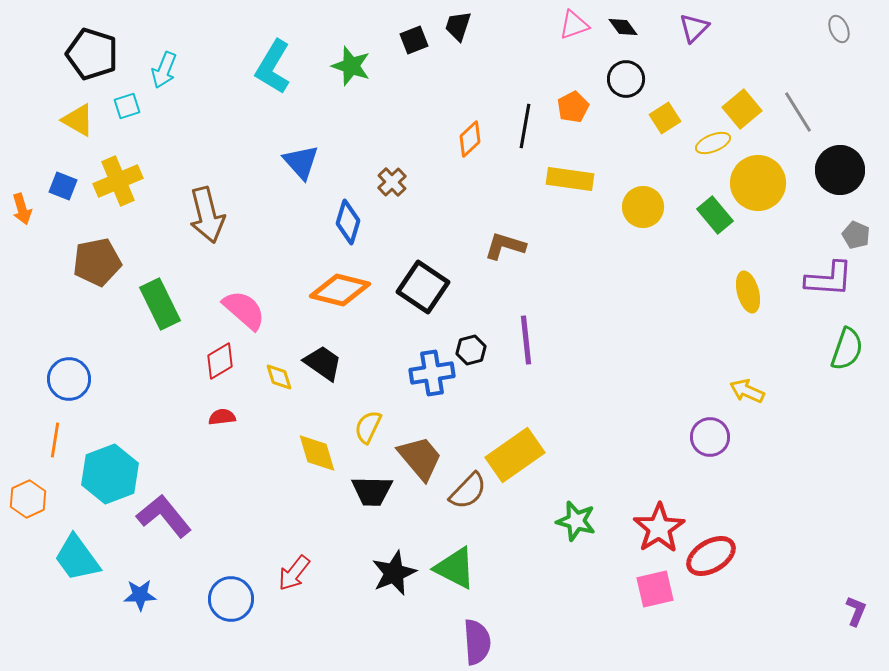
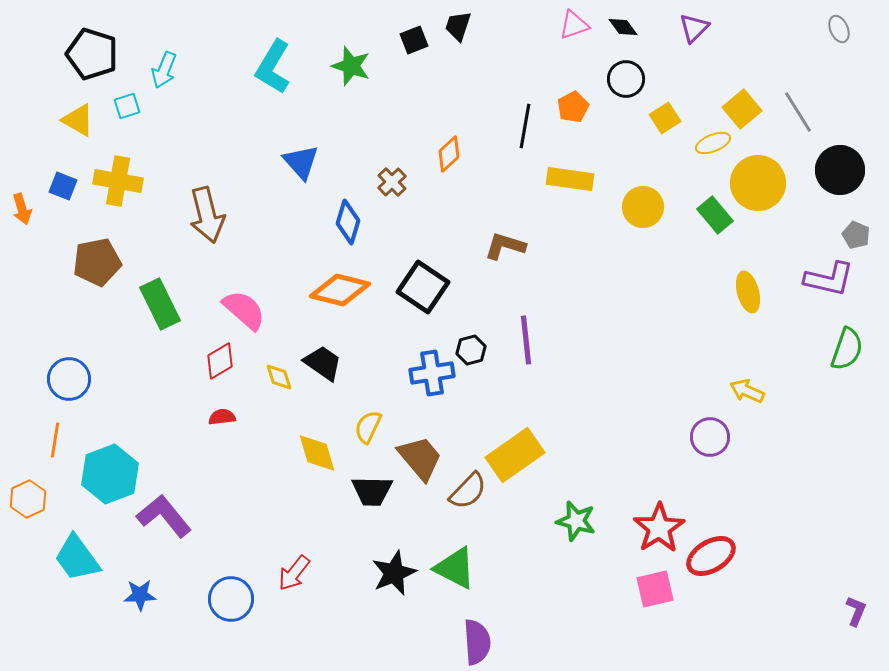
orange diamond at (470, 139): moved 21 px left, 15 px down
yellow cross at (118, 181): rotated 33 degrees clockwise
purple L-shape at (829, 279): rotated 9 degrees clockwise
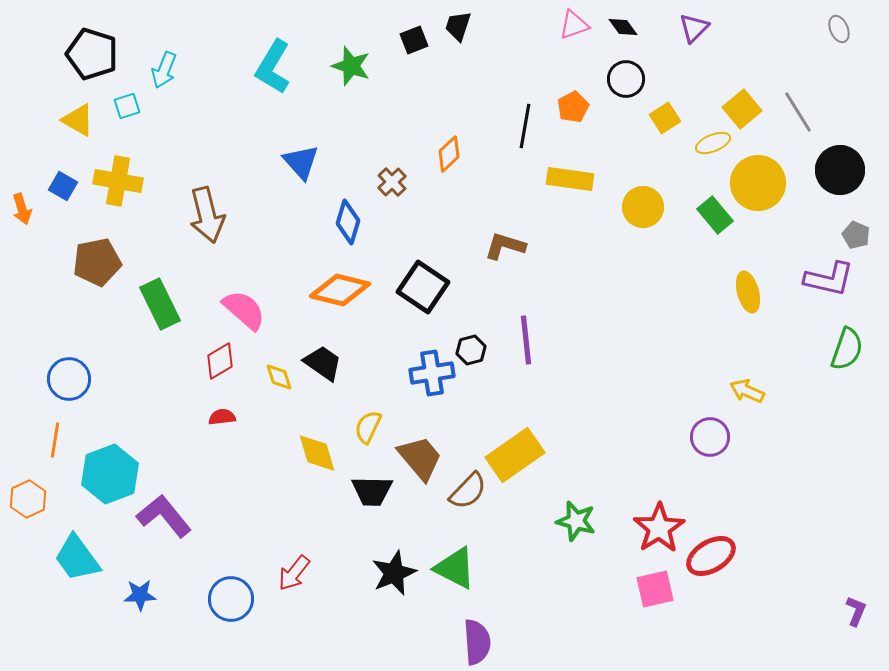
blue square at (63, 186): rotated 8 degrees clockwise
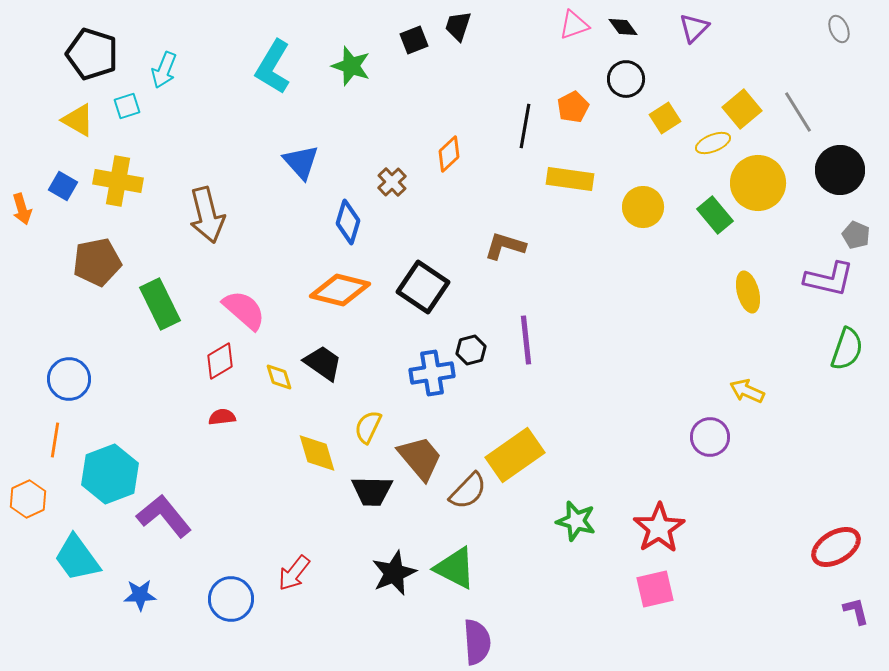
red ellipse at (711, 556): moved 125 px right, 9 px up
purple L-shape at (856, 611): rotated 36 degrees counterclockwise
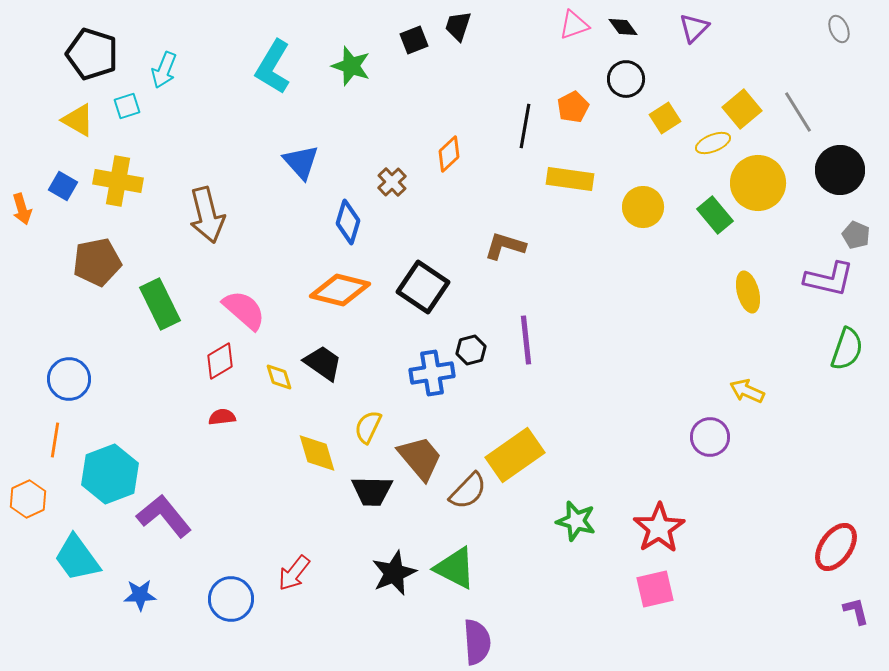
red ellipse at (836, 547): rotated 24 degrees counterclockwise
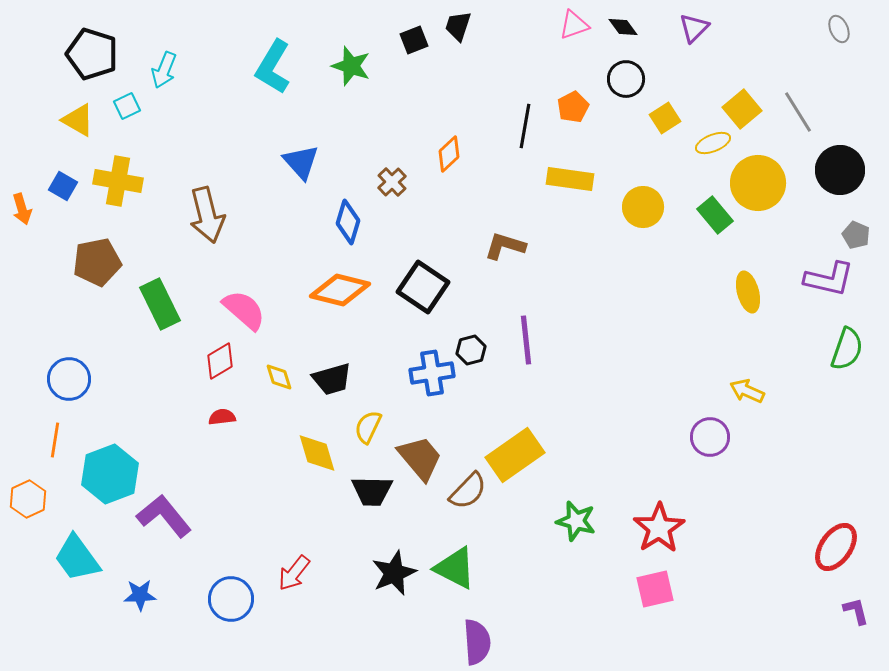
cyan square at (127, 106): rotated 8 degrees counterclockwise
black trapezoid at (323, 363): moved 9 px right, 16 px down; rotated 129 degrees clockwise
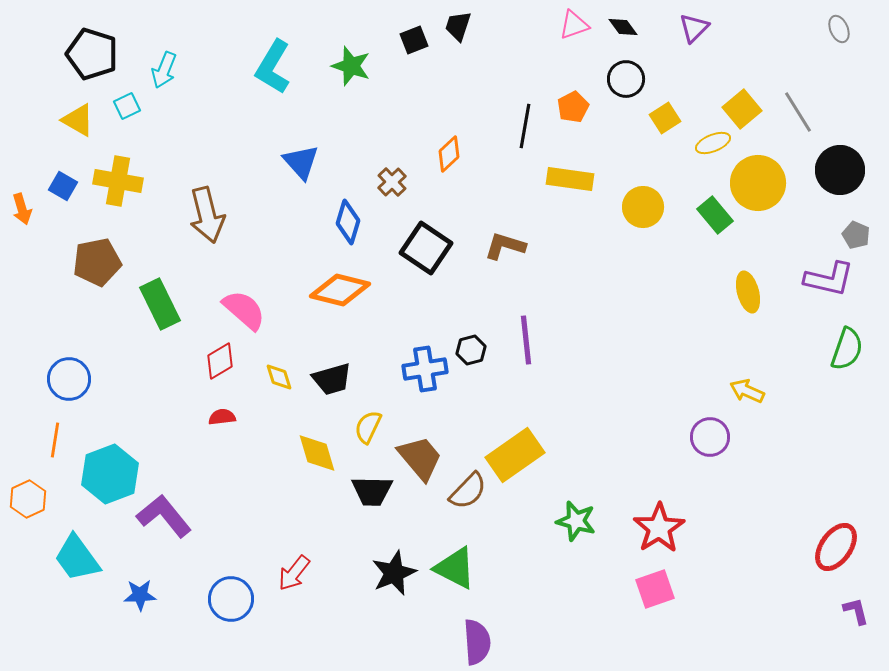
black square at (423, 287): moved 3 px right, 39 px up
blue cross at (432, 373): moved 7 px left, 4 px up
pink square at (655, 589): rotated 6 degrees counterclockwise
